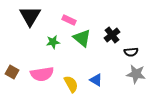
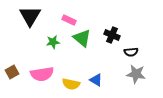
black cross: rotated 28 degrees counterclockwise
brown square: rotated 32 degrees clockwise
yellow semicircle: rotated 132 degrees clockwise
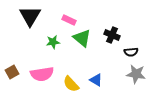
yellow semicircle: rotated 36 degrees clockwise
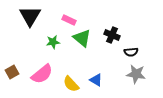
pink semicircle: rotated 30 degrees counterclockwise
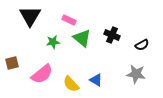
black semicircle: moved 11 px right, 7 px up; rotated 24 degrees counterclockwise
brown square: moved 9 px up; rotated 16 degrees clockwise
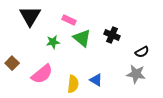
black semicircle: moved 7 px down
brown square: rotated 32 degrees counterclockwise
yellow semicircle: moved 2 px right; rotated 132 degrees counterclockwise
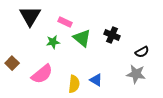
pink rectangle: moved 4 px left, 2 px down
yellow semicircle: moved 1 px right
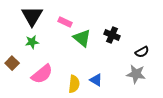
black triangle: moved 2 px right
green star: moved 21 px left
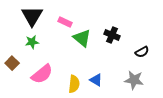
gray star: moved 2 px left, 6 px down
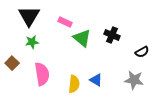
black triangle: moved 3 px left
pink semicircle: rotated 60 degrees counterclockwise
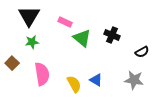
yellow semicircle: rotated 36 degrees counterclockwise
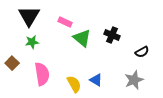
gray star: rotated 30 degrees counterclockwise
